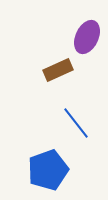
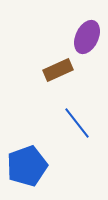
blue line: moved 1 px right
blue pentagon: moved 21 px left, 4 px up
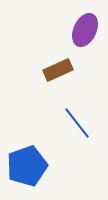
purple ellipse: moved 2 px left, 7 px up
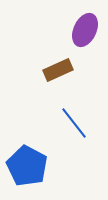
blue line: moved 3 px left
blue pentagon: rotated 24 degrees counterclockwise
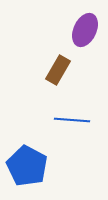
brown rectangle: rotated 36 degrees counterclockwise
blue line: moved 2 px left, 3 px up; rotated 48 degrees counterclockwise
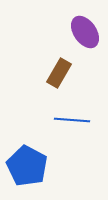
purple ellipse: moved 2 px down; rotated 60 degrees counterclockwise
brown rectangle: moved 1 px right, 3 px down
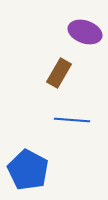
purple ellipse: rotated 36 degrees counterclockwise
blue pentagon: moved 1 px right, 4 px down
